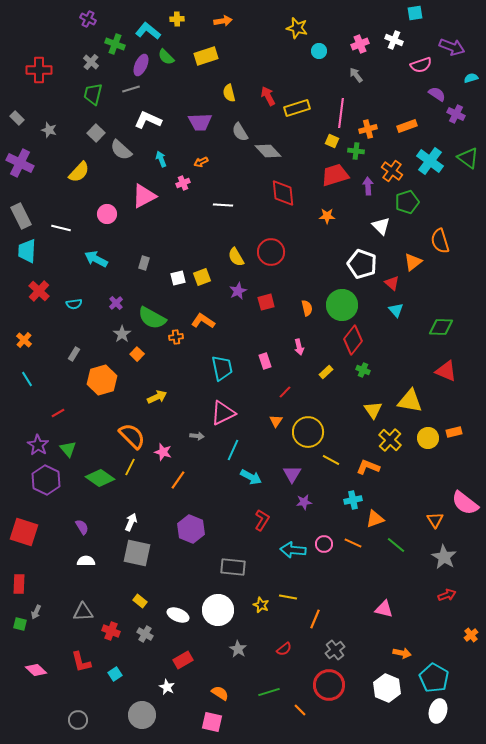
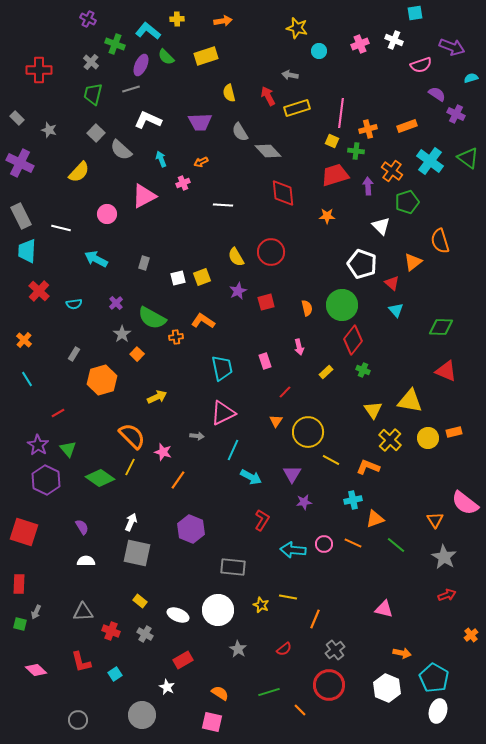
gray arrow at (356, 75): moved 66 px left; rotated 42 degrees counterclockwise
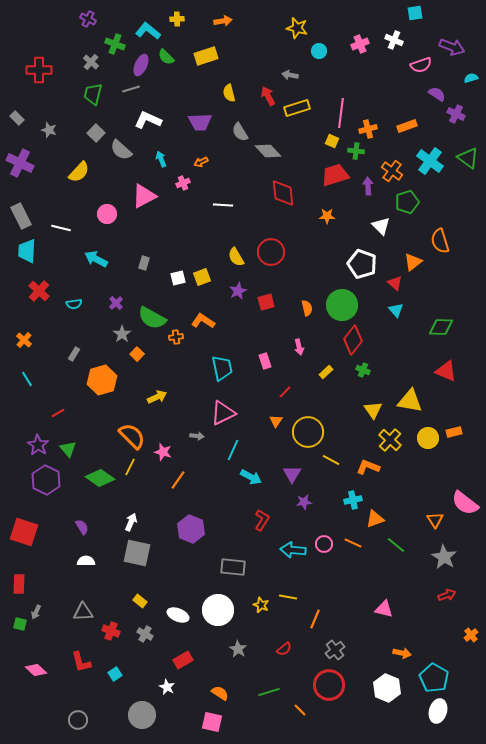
red triangle at (392, 283): moved 3 px right
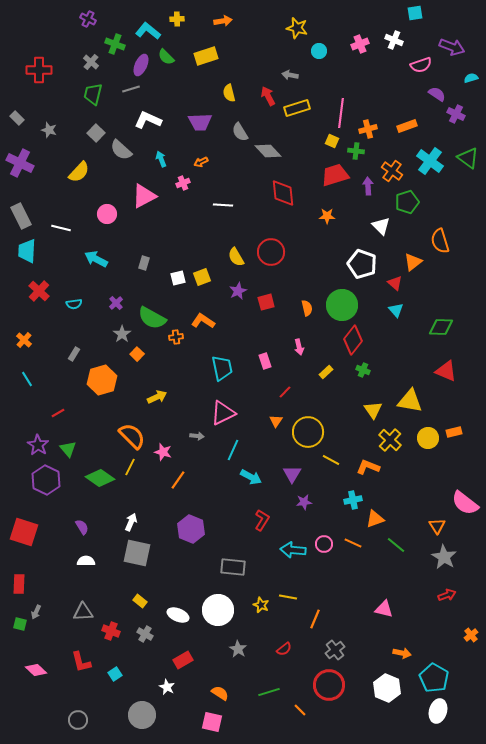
orange triangle at (435, 520): moved 2 px right, 6 px down
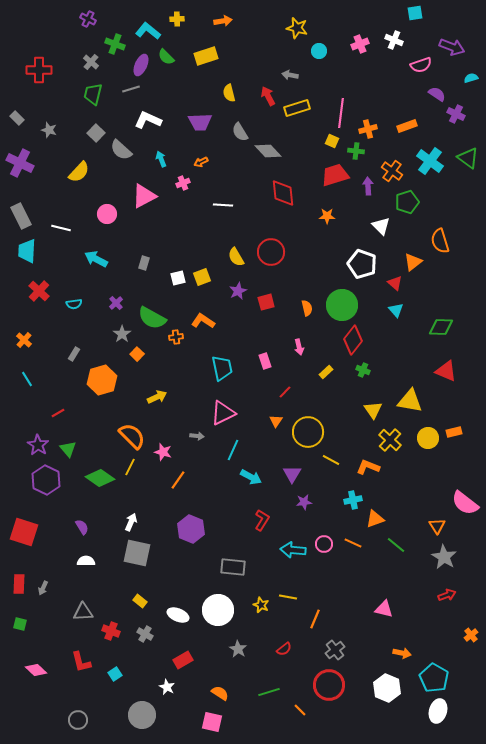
gray arrow at (36, 612): moved 7 px right, 24 px up
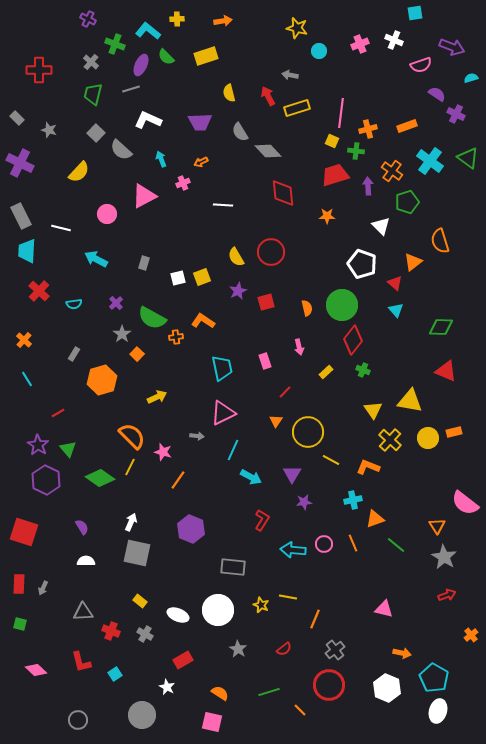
orange line at (353, 543): rotated 42 degrees clockwise
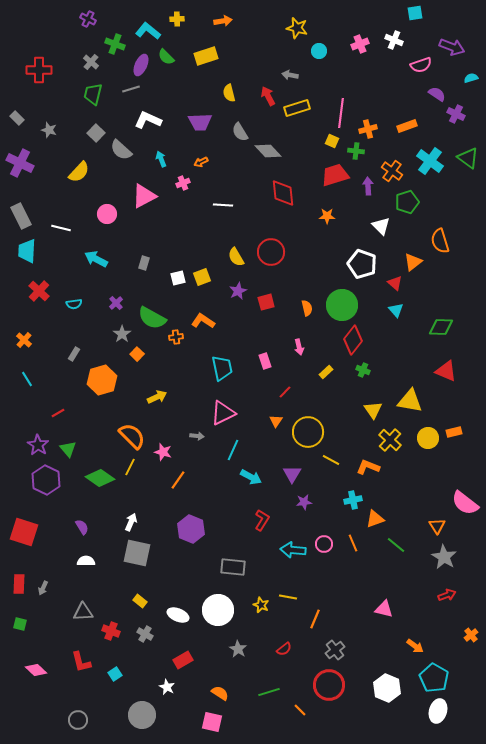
orange arrow at (402, 653): moved 13 px right, 7 px up; rotated 24 degrees clockwise
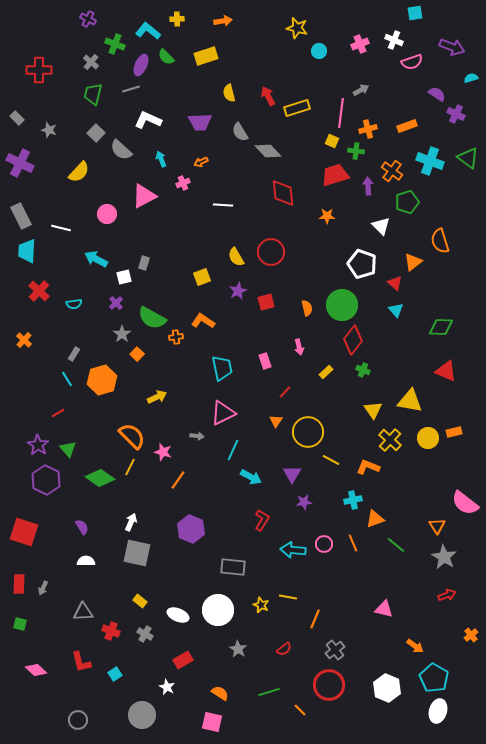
pink semicircle at (421, 65): moved 9 px left, 3 px up
gray arrow at (290, 75): moved 71 px right, 15 px down; rotated 140 degrees clockwise
cyan cross at (430, 161): rotated 16 degrees counterclockwise
white square at (178, 278): moved 54 px left, 1 px up
cyan line at (27, 379): moved 40 px right
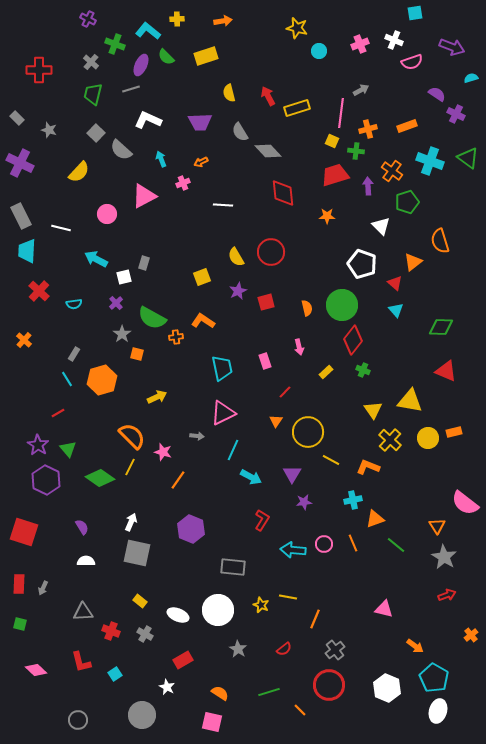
orange square at (137, 354): rotated 32 degrees counterclockwise
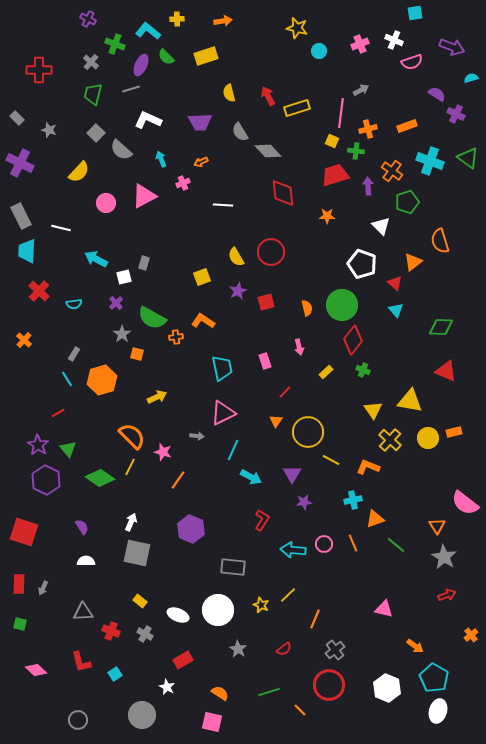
pink circle at (107, 214): moved 1 px left, 11 px up
yellow line at (288, 597): moved 2 px up; rotated 54 degrees counterclockwise
